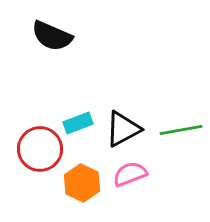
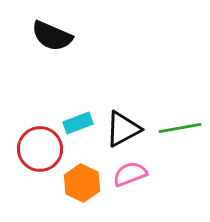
green line: moved 1 px left, 2 px up
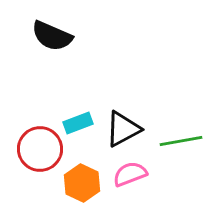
green line: moved 1 px right, 13 px down
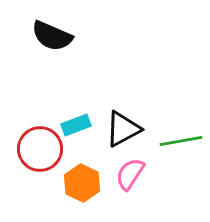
cyan rectangle: moved 2 px left, 2 px down
pink semicircle: rotated 36 degrees counterclockwise
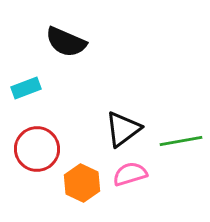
black semicircle: moved 14 px right, 6 px down
cyan rectangle: moved 50 px left, 37 px up
black triangle: rotated 9 degrees counterclockwise
red circle: moved 3 px left
pink semicircle: rotated 40 degrees clockwise
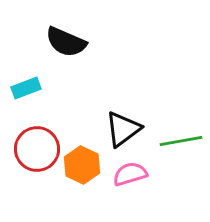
orange hexagon: moved 18 px up
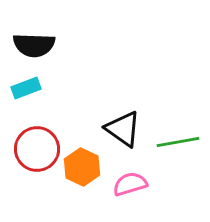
black semicircle: moved 32 px left, 3 px down; rotated 21 degrees counterclockwise
black triangle: rotated 48 degrees counterclockwise
green line: moved 3 px left, 1 px down
orange hexagon: moved 2 px down
pink semicircle: moved 10 px down
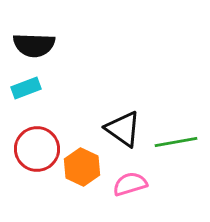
green line: moved 2 px left
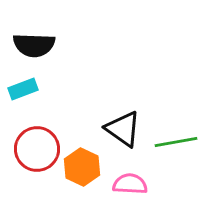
cyan rectangle: moved 3 px left, 1 px down
pink semicircle: rotated 20 degrees clockwise
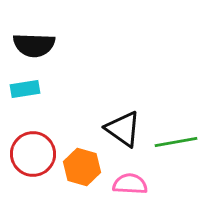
cyan rectangle: moved 2 px right; rotated 12 degrees clockwise
red circle: moved 4 px left, 5 px down
orange hexagon: rotated 9 degrees counterclockwise
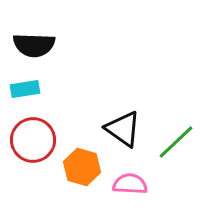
green line: rotated 33 degrees counterclockwise
red circle: moved 14 px up
